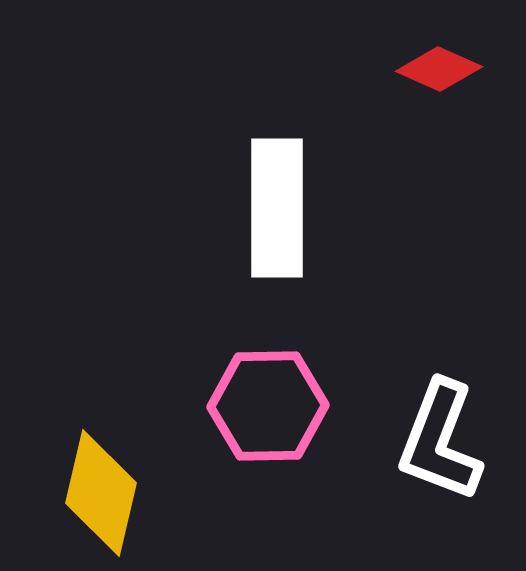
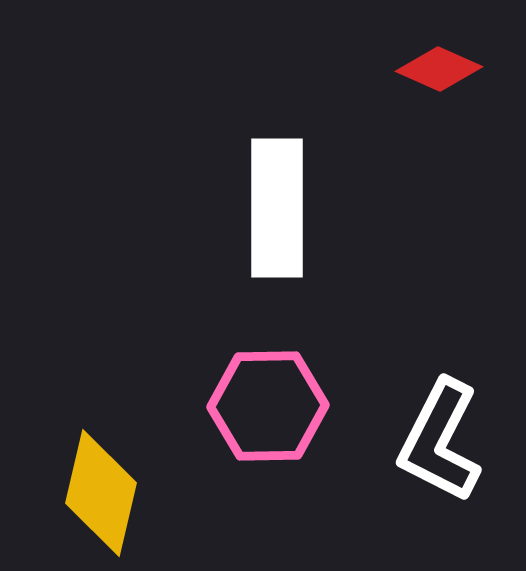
white L-shape: rotated 6 degrees clockwise
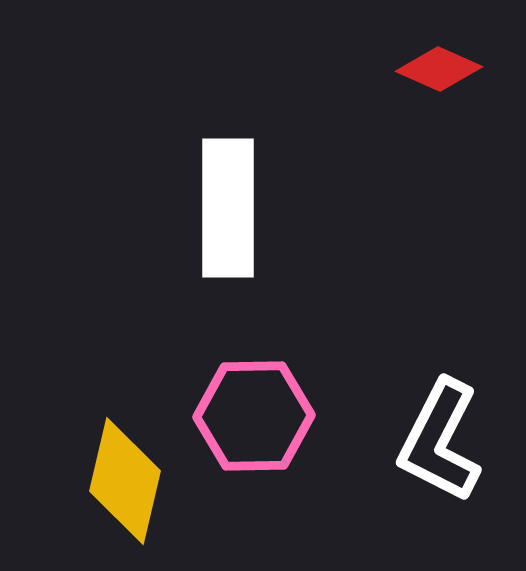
white rectangle: moved 49 px left
pink hexagon: moved 14 px left, 10 px down
yellow diamond: moved 24 px right, 12 px up
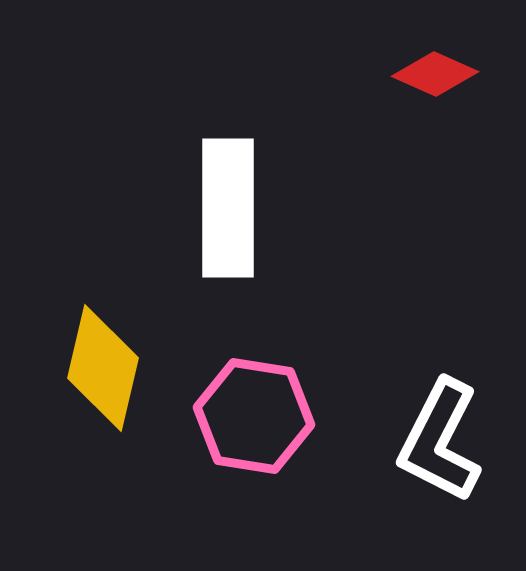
red diamond: moved 4 px left, 5 px down
pink hexagon: rotated 10 degrees clockwise
yellow diamond: moved 22 px left, 113 px up
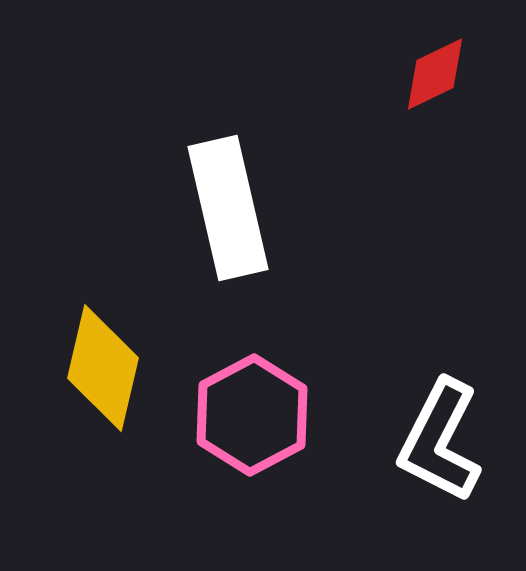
red diamond: rotated 50 degrees counterclockwise
white rectangle: rotated 13 degrees counterclockwise
pink hexagon: moved 2 px left, 1 px up; rotated 23 degrees clockwise
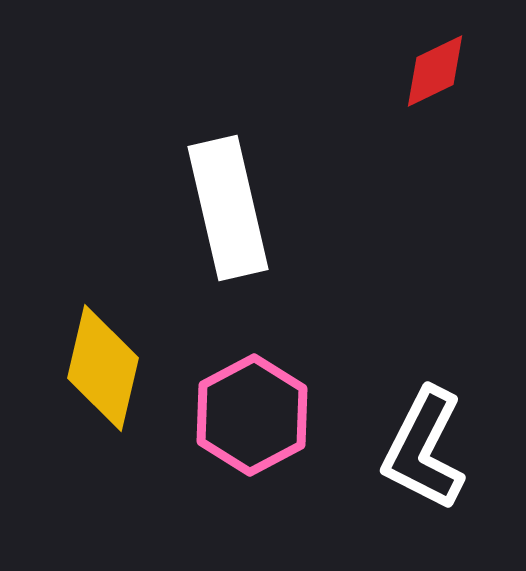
red diamond: moved 3 px up
white L-shape: moved 16 px left, 8 px down
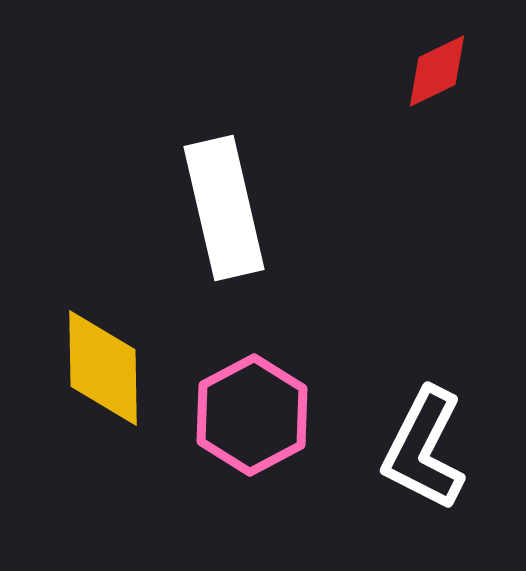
red diamond: moved 2 px right
white rectangle: moved 4 px left
yellow diamond: rotated 14 degrees counterclockwise
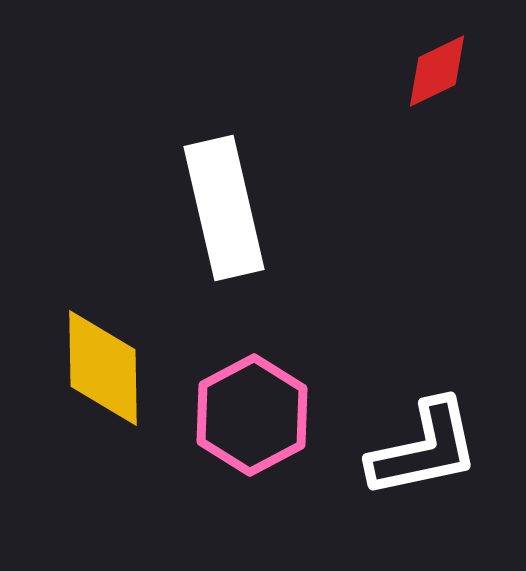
white L-shape: rotated 129 degrees counterclockwise
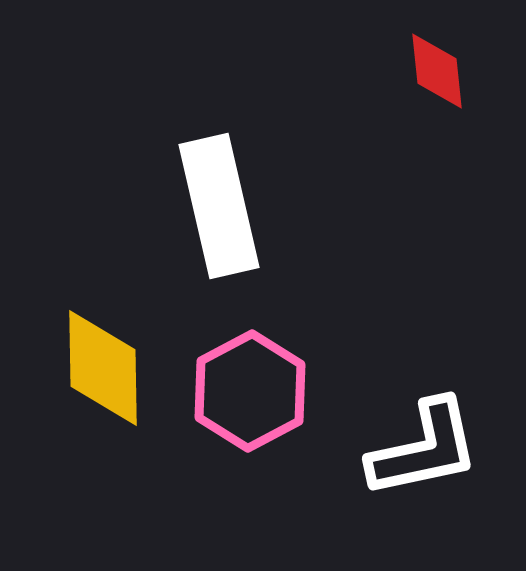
red diamond: rotated 70 degrees counterclockwise
white rectangle: moved 5 px left, 2 px up
pink hexagon: moved 2 px left, 24 px up
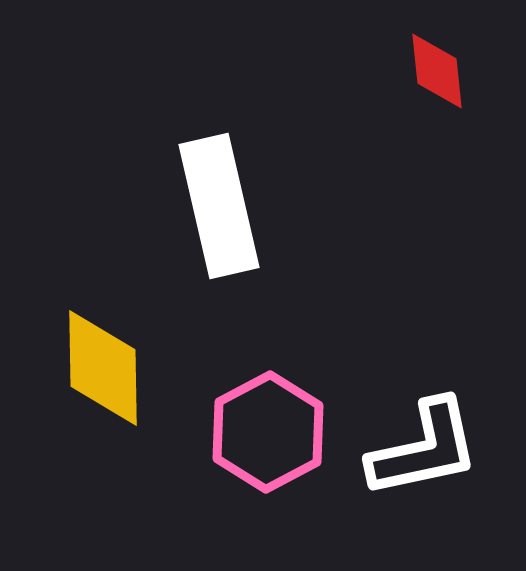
pink hexagon: moved 18 px right, 41 px down
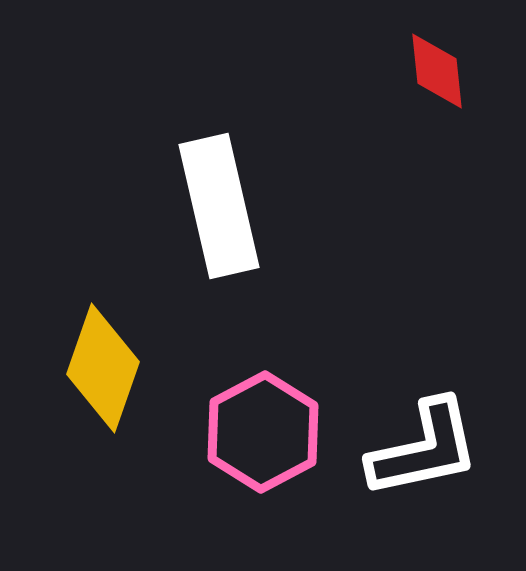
yellow diamond: rotated 20 degrees clockwise
pink hexagon: moved 5 px left
